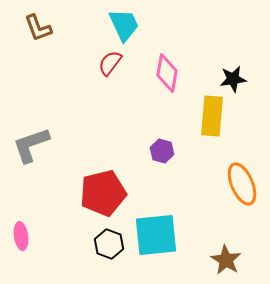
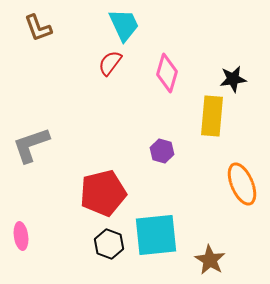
pink diamond: rotated 6 degrees clockwise
brown star: moved 16 px left
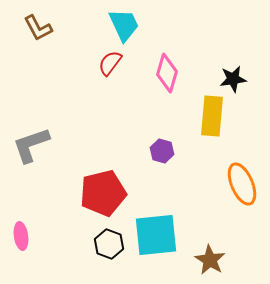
brown L-shape: rotated 8 degrees counterclockwise
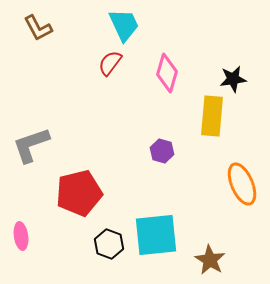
red pentagon: moved 24 px left
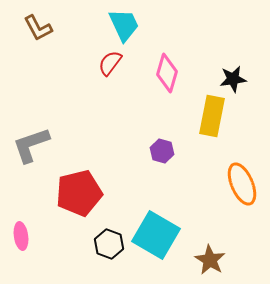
yellow rectangle: rotated 6 degrees clockwise
cyan square: rotated 36 degrees clockwise
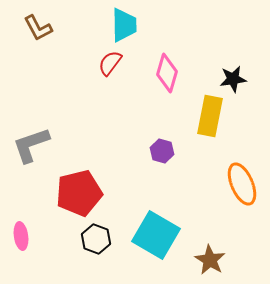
cyan trapezoid: rotated 24 degrees clockwise
yellow rectangle: moved 2 px left
black hexagon: moved 13 px left, 5 px up
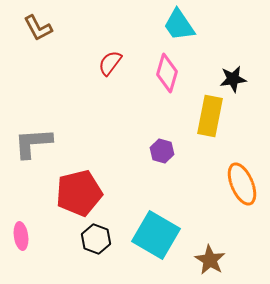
cyan trapezoid: moved 55 px right; rotated 147 degrees clockwise
gray L-shape: moved 2 px right, 2 px up; rotated 15 degrees clockwise
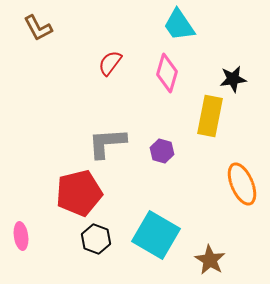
gray L-shape: moved 74 px right
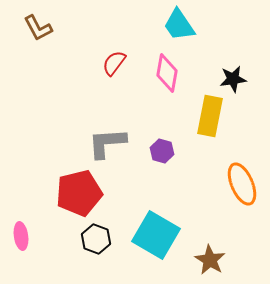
red semicircle: moved 4 px right
pink diamond: rotated 6 degrees counterclockwise
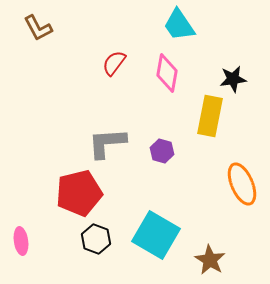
pink ellipse: moved 5 px down
